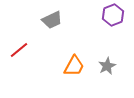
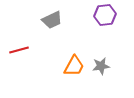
purple hexagon: moved 8 px left; rotated 15 degrees clockwise
red line: rotated 24 degrees clockwise
gray star: moved 6 px left; rotated 18 degrees clockwise
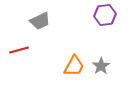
gray trapezoid: moved 12 px left, 1 px down
gray star: rotated 24 degrees counterclockwise
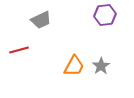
gray trapezoid: moved 1 px right, 1 px up
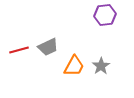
gray trapezoid: moved 7 px right, 27 px down
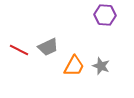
purple hexagon: rotated 10 degrees clockwise
red line: rotated 42 degrees clockwise
gray star: rotated 18 degrees counterclockwise
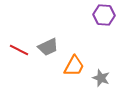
purple hexagon: moved 1 px left
gray star: moved 12 px down
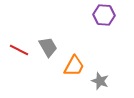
gray trapezoid: rotated 95 degrees counterclockwise
gray star: moved 1 px left, 3 px down
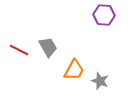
orange trapezoid: moved 4 px down
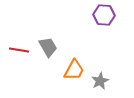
red line: rotated 18 degrees counterclockwise
gray star: rotated 24 degrees clockwise
